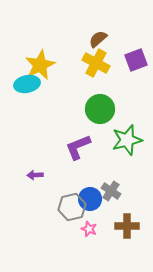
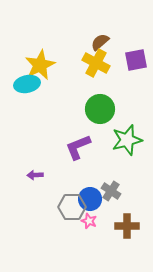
brown semicircle: moved 2 px right, 3 px down
purple square: rotated 10 degrees clockwise
gray hexagon: rotated 12 degrees clockwise
pink star: moved 8 px up
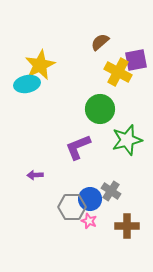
yellow cross: moved 22 px right, 9 px down
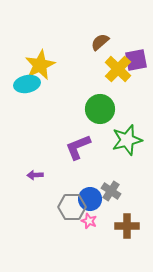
yellow cross: moved 3 px up; rotated 16 degrees clockwise
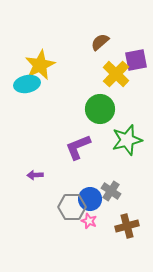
yellow cross: moved 2 px left, 5 px down
brown cross: rotated 15 degrees counterclockwise
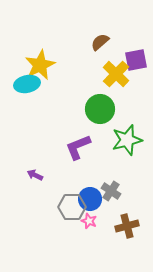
purple arrow: rotated 28 degrees clockwise
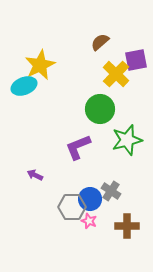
cyan ellipse: moved 3 px left, 2 px down; rotated 10 degrees counterclockwise
brown cross: rotated 15 degrees clockwise
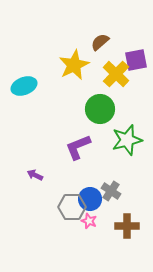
yellow star: moved 34 px right
